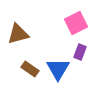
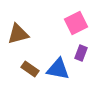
purple rectangle: moved 1 px right, 1 px down
blue triangle: rotated 50 degrees counterclockwise
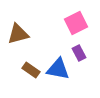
purple rectangle: moved 2 px left; rotated 49 degrees counterclockwise
brown rectangle: moved 1 px right, 1 px down
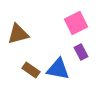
purple rectangle: moved 2 px right, 1 px up
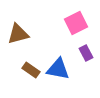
purple rectangle: moved 5 px right, 1 px down
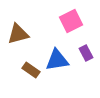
pink square: moved 5 px left, 2 px up
blue triangle: moved 1 px left, 9 px up; rotated 20 degrees counterclockwise
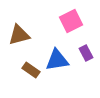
brown triangle: moved 1 px right, 1 px down
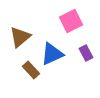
brown triangle: moved 1 px right, 2 px down; rotated 25 degrees counterclockwise
blue triangle: moved 5 px left, 6 px up; rotated 15 degrees counterclockwise
brown rectangle: rotated 12 degrees clockwise
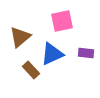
pink square: moved 9 px left; rotated 15 degrees clockwise
purple rectangle: rotated 56 degrees counterclockwise
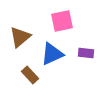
brown rectangle: moved 1 px left, 5 px down
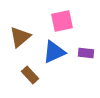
blue triangle: moved 2 px right, 2 px up
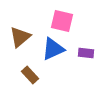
pink square: rotated 25 degrees clockwise
blue triangle: moved 1 px left, 3 px up
